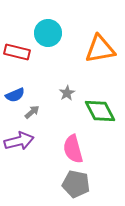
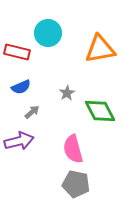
blue semicircle: moved 6 px right, 8 px up
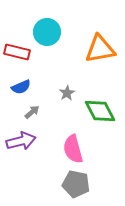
cyan circle: moved 1 px left, 1 px up
purple arrow: moved 2 px right
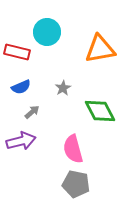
gray star: moved 4 px left, 5 px up
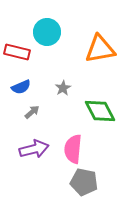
purple arrow: moved 13 px right, 8 px down
pink semicircle: rotated 20 degrees clockwise
gray pentagon: moved 8 px right, 2 px up
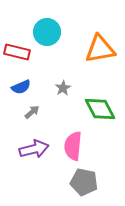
green diamond: moved 2 px up
pink semicircle: moved 3 px up
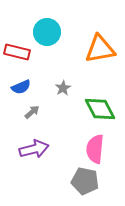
pink semicircle: moved 22 px right, 3 px down
gray pentagon: moved 1 px right, 1 px up
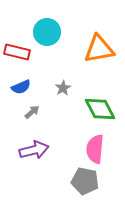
orange triangle: moved 1 px left
purple arrow: moved 1 px down
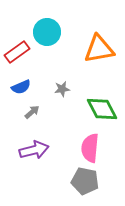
red rectangle: rotated 50 degrees counterclockwise
gray star: moved 1 px left, 1 px down; rotated 21 degrees clockwise
green diamond: moved 2 px right
pink semicircle: moved 5 px left, 1 px up
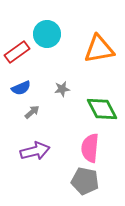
cyan circle: moved 2 px down
blue semicircle: moved 1 px down
purple arrow: moved 1 px right, 1 px down
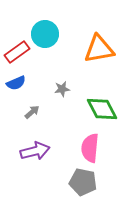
cyan circle: moved 2 px left
blue semicircle: moved 5 px left, 5 px up
gray pentagon: moved 2 px left, 1 px down
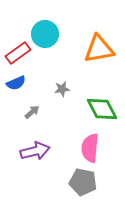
red rectangle: moved 1 px right, 1 px down
